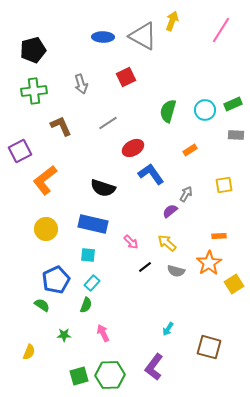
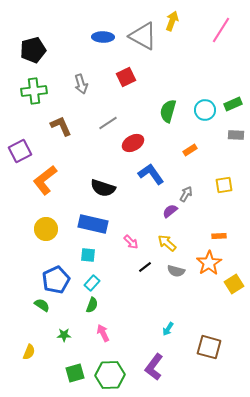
red ellipse at (133, 148): moved 5 px up
green semicircle at (86, 305): moved 6 px right
green square at (79, 376): moved 4 px left, 3 px up
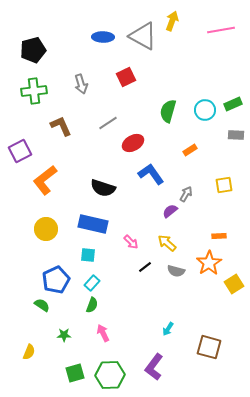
pink line at (221, 30): rotated 48 degrees clockwise
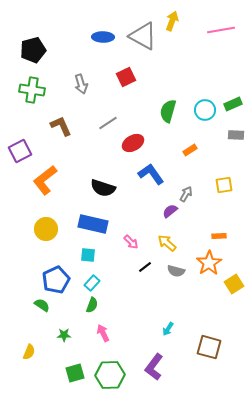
green cross at (34, 91): moved 2 px left, 1 px up; rotated 15 degrees clockwise
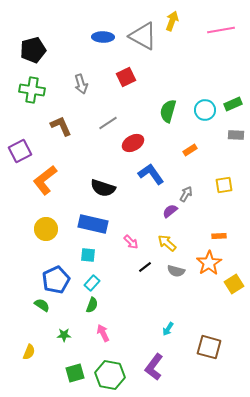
green hexagon at (110, 375): rotated 12 degrees clockwise
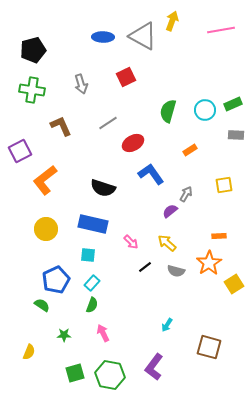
cyan arrow at (168, 329): moved 1 px left, 4 px up
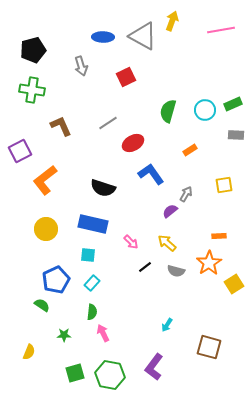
gray arrow at (81, 84): moved 18 px up
green semicircle at (92, 305): moved 7 px down; rotated 14 degrees counterclockwise
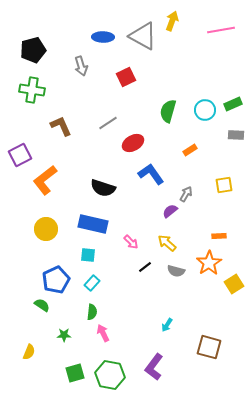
purple square at (20, 151): moved 4 px down
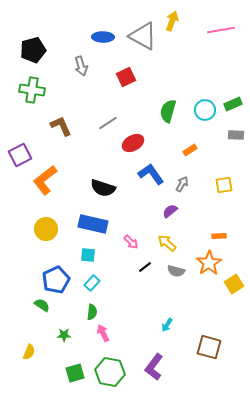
gray arrow at (186, 194): moved 4 px left, 10 px up
green hexagon at (110, 375): moved 3 px up
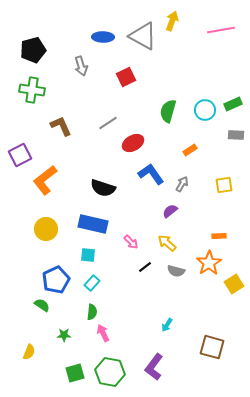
brown square at (209, 347): moved 3 px right
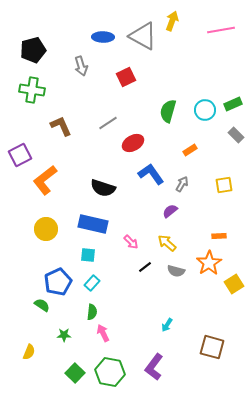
gray rectangle at (236, 135): rotated 42 degrees clockwise
blue pentagon at (56, 280): moved 2 px right, 2 px down
green square at (75, 373): rotated 30 degrees counterclockwise
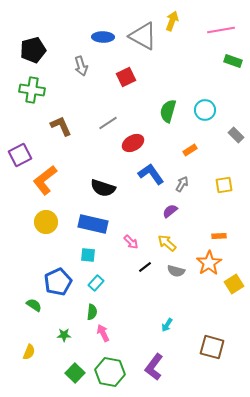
green rectangle at (233, 104): moved 43 px up; rotated 42 degrees clockwise
yellow circle at (46, 229): moved 7 px up
cyan rectangle at (92, 283): moved 4 px right
green semicircle at (42, 305): moved 8 px left
